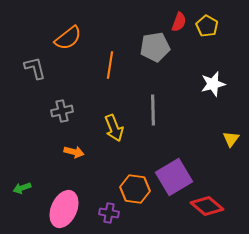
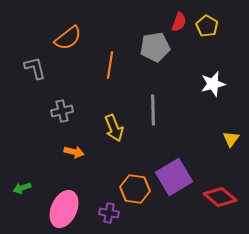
red diamond: moved 13 px right, 9 px up
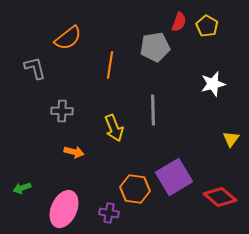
gray cross: rotated 15 degrees clockwise
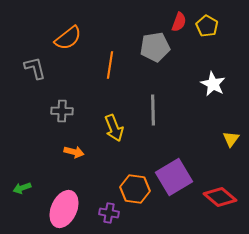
white star: rotated 30 degrees counterclockwise
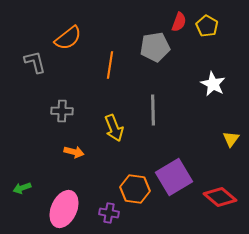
gray L-shape: moved 6 px up
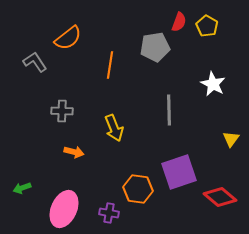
gray L-shape: rotated 20 degrees counterclockwise
gray line: moved 16 px right
purple square: moved 5 px right, 5 px up; rotated 12 degrees clockwise
orange hexagon: moved 3 px right
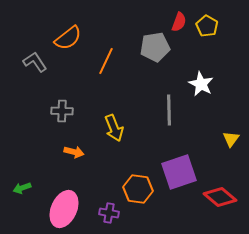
orange line: moved 4 px left, 4 px up; rotated 16 degrees clockwise
white star: moved 12 px left
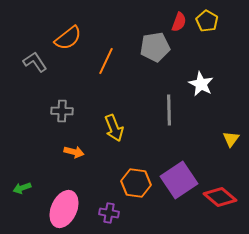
yellow pentagon: moved 5 px up
purple square: moved 8 px down; rotated 15 degrees counterclockwise
orange hexagon: moved 2 px left, 6 px up
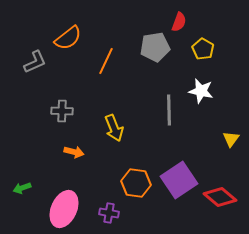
yellow pentagon: moved 4 px left, 28 px down
gray L-shape: rotated 100 degrees clockwise
white star: moved 7 px down; rotated 15 degrees counterclockwise
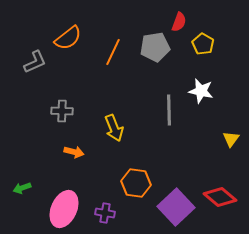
yellow pentagon: moved 5 px up
orange line: moved 7 px right, 9 px up
purple square: moved 3 px left, 27 px down; rotated 9 degrees counterclockwise
purple cross: moved 4 px left
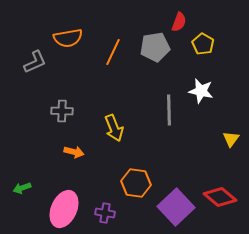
orange semicircle: rotated 28 degrees clockwise
